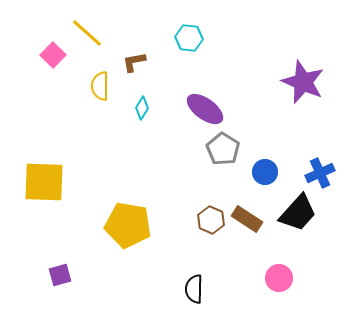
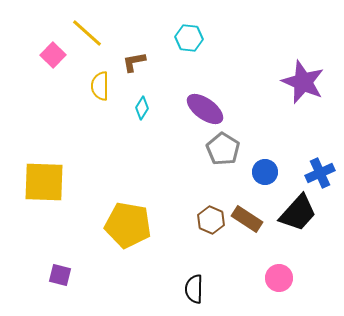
purple square: rotated 30 degrees clockwise
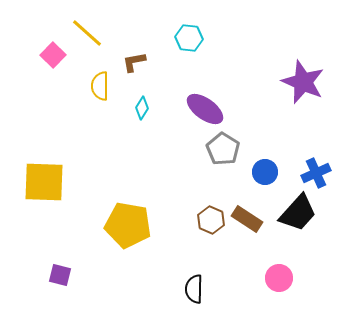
blue cross: moved 4 px left
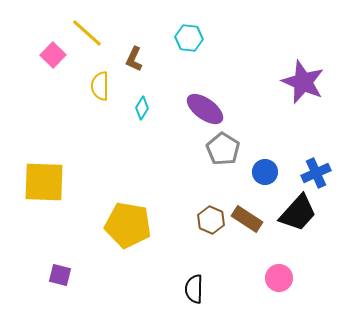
brown L-shape: moved 3 px up; rotated 55 degrees counterclockwise
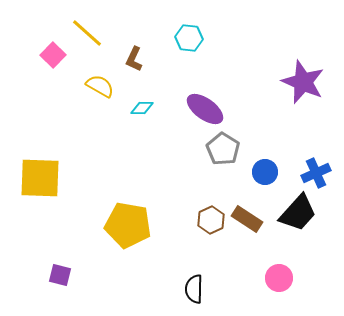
yellow semicircle: rotated 120 degrees clockwise
cyan diamond: rotated 60 degrees clockwise
yellow square: moved 4 px left, 4 px up
brown hexagon: rotated 12 degrees clockwise
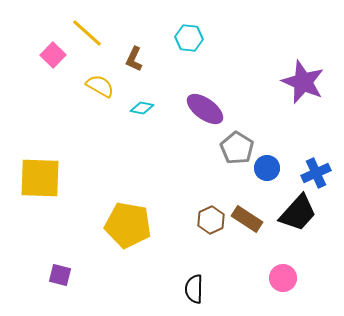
cyan diamond: rotated 10 degrees clockwise
gray pentagon: moved 14 px right, 1 px up
blue circle: moved 2 px right, 4 px up
pink circle: moved 4 px right
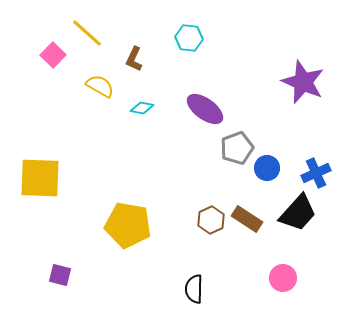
gray pentagon: rotated 20 degrees clockwise
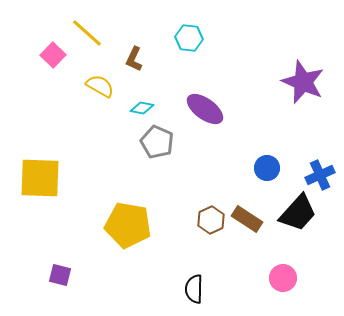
gray pentagon: moved 80 px left, 6 px up; rotated 28 degrees counterclockwise
blue cross: moved 4 px right, 2 px down
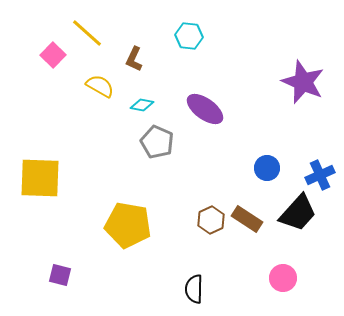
cyan hexagon: moved 2 px up
cyan diamond: moved 3 px up
